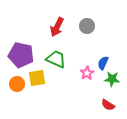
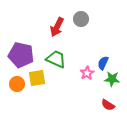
gray circle: moved 6 px left, 7 px up
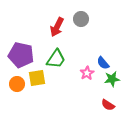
green trapezoid: rotated 100 degrees clockwise
blue semicircle: rotated 64 degrees counterclockwise
green star: rotated 14 degrees counterclockwise
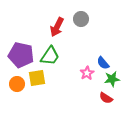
green trapezoid: moved 6 px left, 3 px up
red semicircle: moved 2 px left, 7 px up
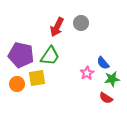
gray circle: moved 4 px down
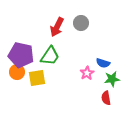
blue semicircle: rotated 32 degrees counterclockwise
orange circle: moved 12 px up
red semicircle: rotated 48 degrees clockwise
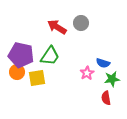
red arrow: rotated 96 degrees clockwise
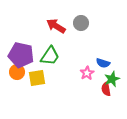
red arrow: moved 1 px left, 1 px up
green star: rotated 14 degrees counterclockwise
red semicircle: moved 9 px up
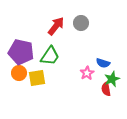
red arrow: rotated 96 degrees clockwise
purple pentagon: moved 3 px up
orange circle: moved 2 px right, 1 px down
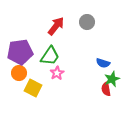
gray circle: moved 6 px right, 1 px up
purple pentagon: moved 1 px left; rotated 20 degrees counterclockwise
pink star: moved 30 px left
yellow square: moved 4 px left, 10 px down; rotated 36 degrees clockwise
